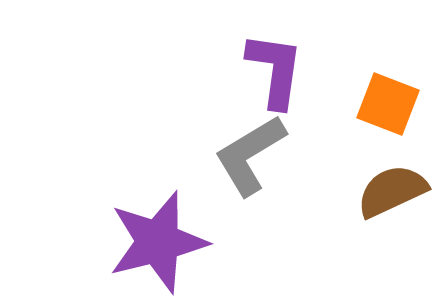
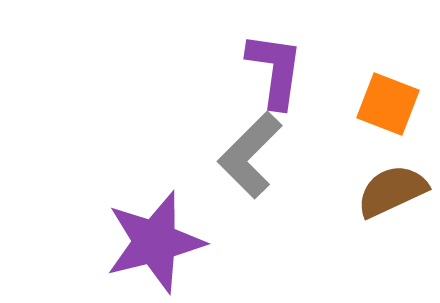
gray L-shape: rotated 14 degrees counterclockwise
purple star: moved 3 px left
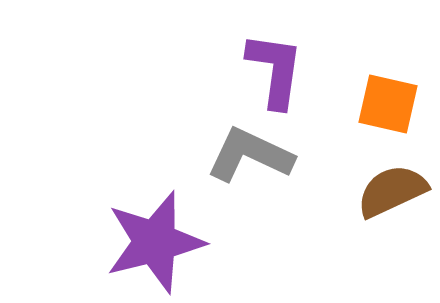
orange square: rotated 8 degrees counterclockwise
gray L-shape: rotated 70 degrees clockwise
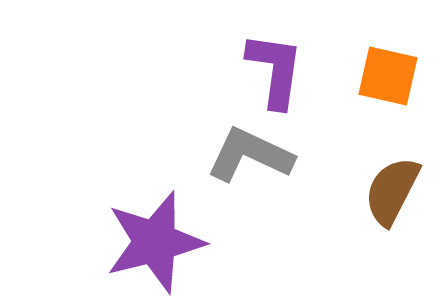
orange square: moved 28 px up
brown semicircle: rotated 38 degrees counterclockwise
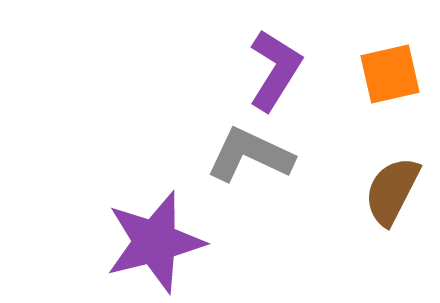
purple L-shape: rotated 24 degrees clockwise
orange square: moved 2 px right, 2 px up; rotated 26 degrees counterclockwise
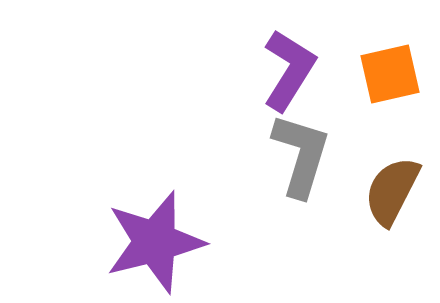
purple L-shape: moved 14 px right
gray L-shape: moved 51 px right; rotated 82 degrees clockwise
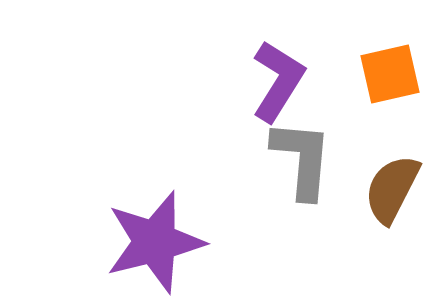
purple L-shape: moved 11 px left, 11 px down
gray L-shape: moved 1 px right, 4 px down; rotated 12 degrees counterclockwise
brown semicircle: moved 2 px up
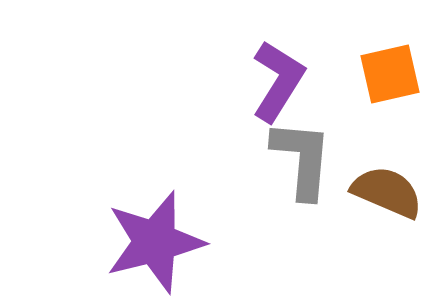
brown semicircle: moved 5 px left, 3 px down; rotated 86 degrees clockwise
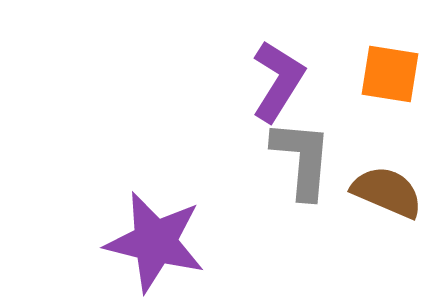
orange square: rotated 22 degrees clockwise
purple star: rotated 28 degrees clockwise
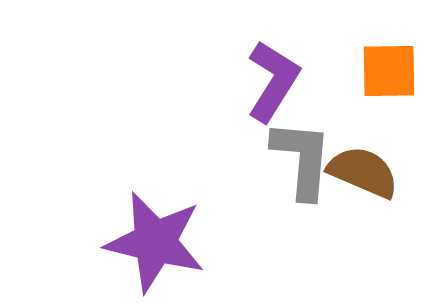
orange square: moved 1 px left, 3 px up; rotated 10 degrees counterclockwise
purple L-shape: moved 5 px left
brown semicircle: moved 24 px left, 20 px up
